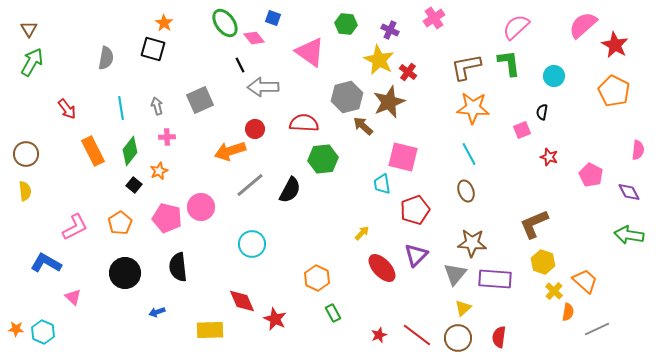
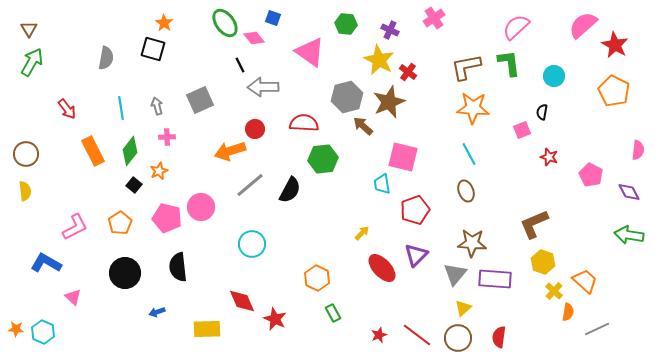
yellow rectangle at (210, 330): moved 3 px left, 1 px up
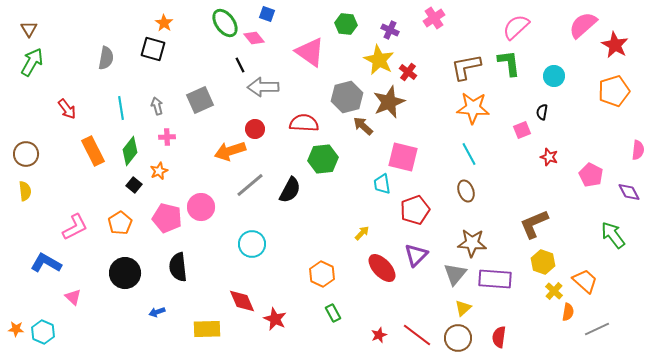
blue square at (273, 18): moved 6 px left, 4 px up
orange pentagon at (614, 91): rotated 28 degrees clockwise
green arrow at (629, 235): moved 16 px left; rotated 44 degrees clockwise
orange hexagon at (317, 278): moved 5 px right, 4 px up
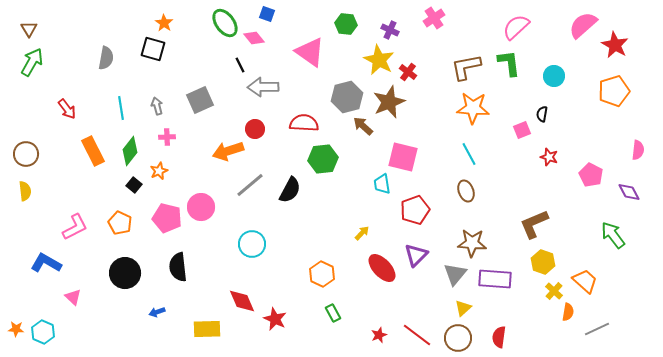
black semicircle at (542, 112): moved 2 px down
orange arrow at (230, 151): moved 2 px left
orange pentagon at (120, 223): rotated 15 degrees counterclockwise
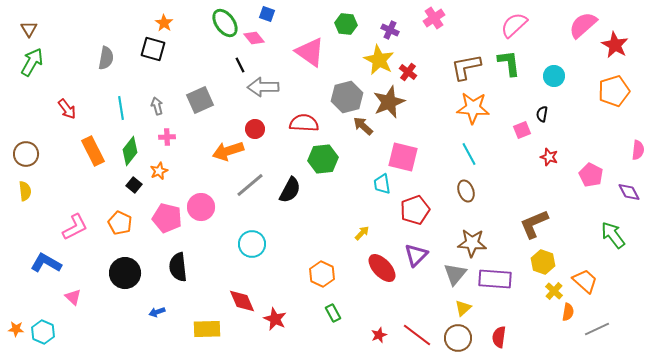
pink semicircle at (516, 27): moved 2 px left, 2 px up
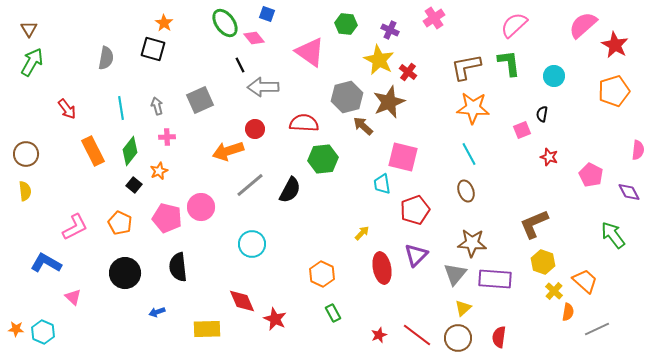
red ellipse at (382, 268): rotated 32 degrees clockwise
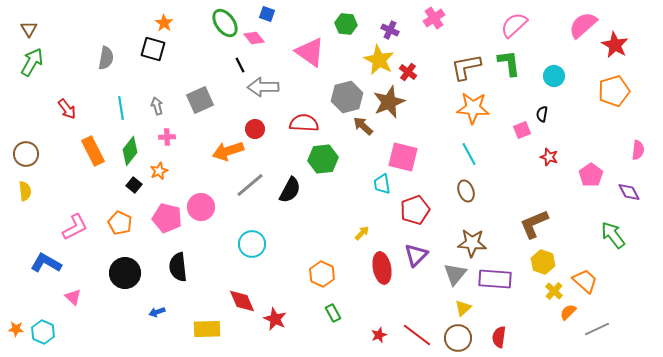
pink pentagon at (591, 175): rotated 10 degrees clockwise
orange semicircle at (568, 312): rotated 144 degrees counterclockwise
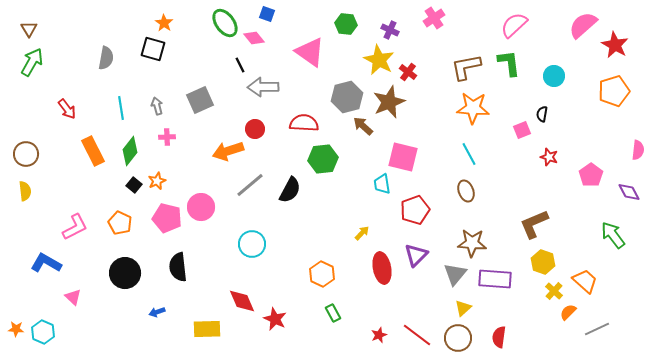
orange star at (159, 171): moved 2 px left, 10 px down
